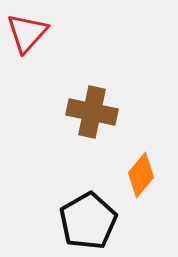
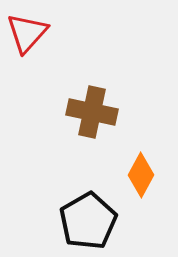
orange diamond: rotated 12 degrees counterclockwise
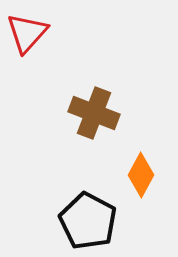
brown cross: moved 2 px right, 1 px down; rotated 9 degrees clockwise
black pentagon: rotated 14 degrees counterclockwise
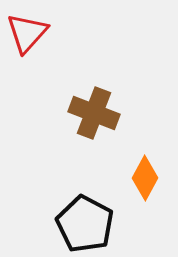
orange diamond: moved 4 px right, 3 px down
black pentagon: moved 3 px left, 3 px down
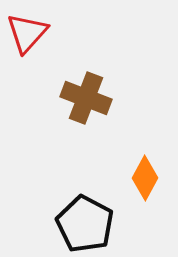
brown cross: moved 8 px left, 15 px up
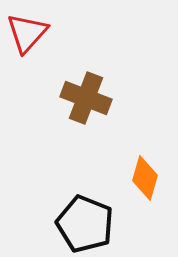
orange diamond: rotated 12 degrees counterclockwise
black pentagon: rotated 6 degrees counterclockwise
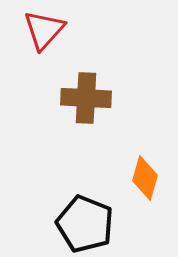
red triangle: moved 17 px right, 3 px up
brown cross: rotated 18 degrees counterclockwise
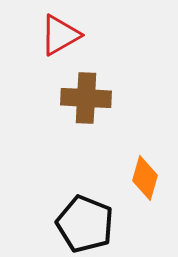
red triangle: moved 16 px right, 5 px down; rotated 18 degrees clockwise
